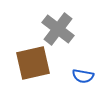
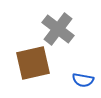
blue semicircle: moved 4 px down
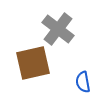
blue semicircle: moved 2 px down; rotated 70 degrees clockwise
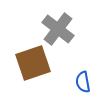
brown square: rotated 6 degrees counterclockwise
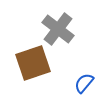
blue semicircle: moved 1 px right, 1 px down; rotated 50 degrees clockwise
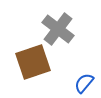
brown square: moved 1 px up
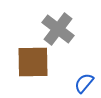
brown square: rotated 18 degrees clockwise
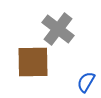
blue semicircle: moved 2 px right, 1 px up; rotated 10 degrees counterclockwise
